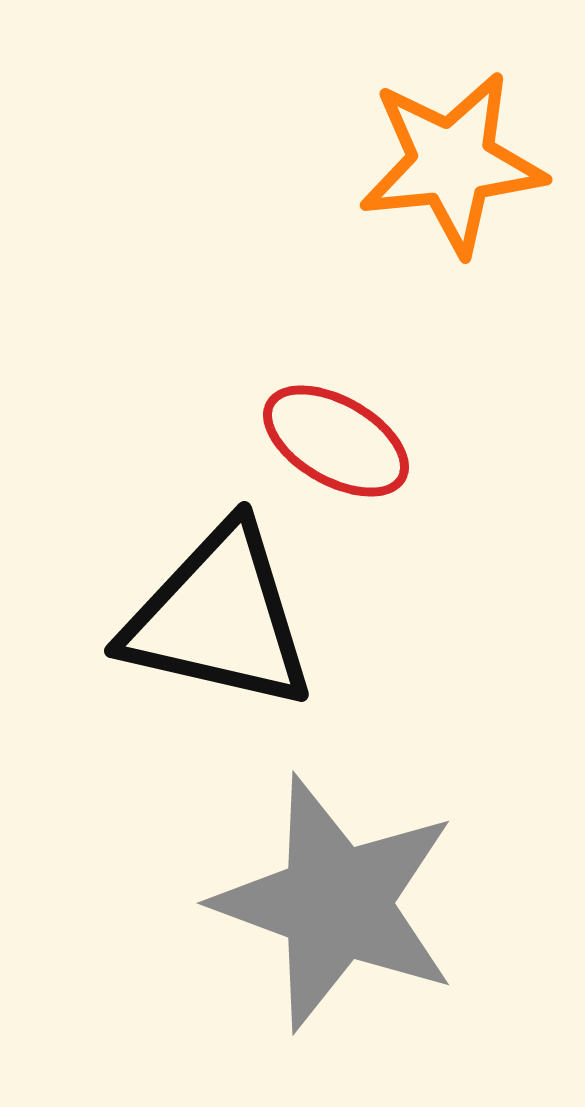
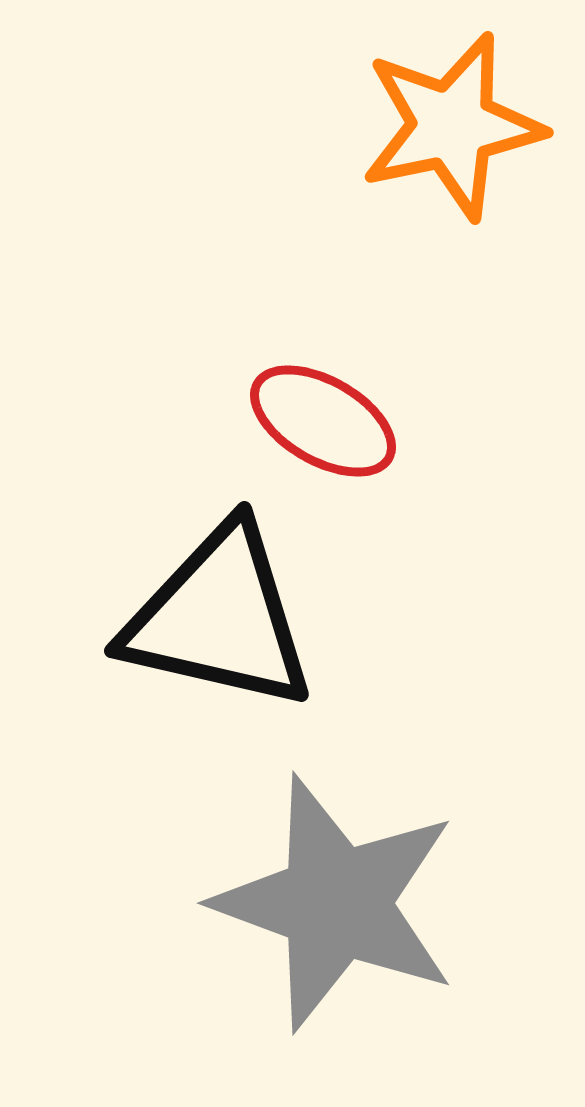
orange star: moved 37 px up; rotated 6 degrees counterclockwise
red ellipse: moved 13 px left, 20 px up
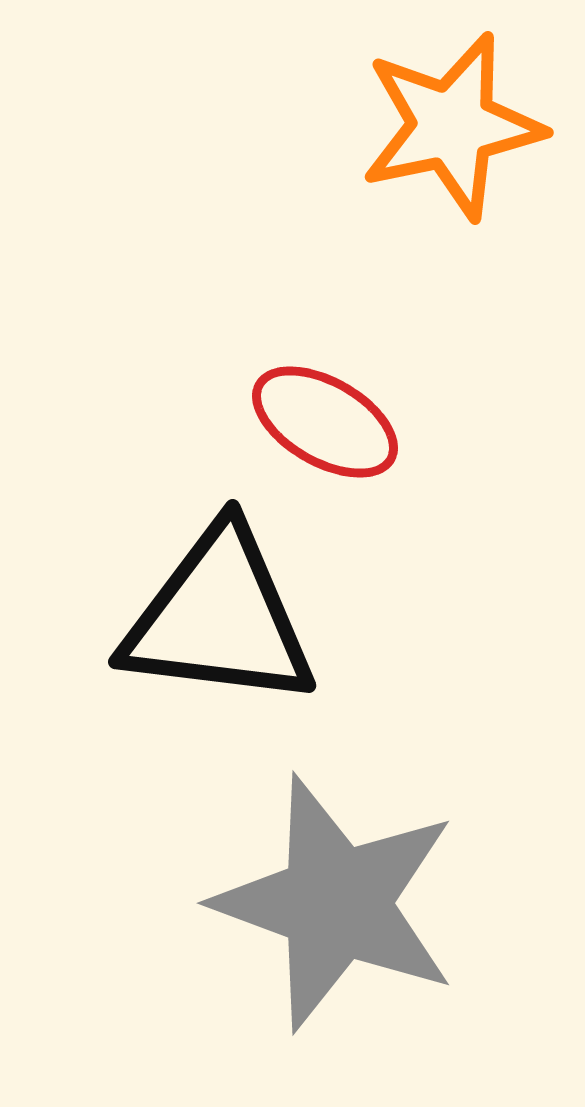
red ellipse: moved 2 px right, 1 px down
black triangle: rotated 6 degrees counterclockwise
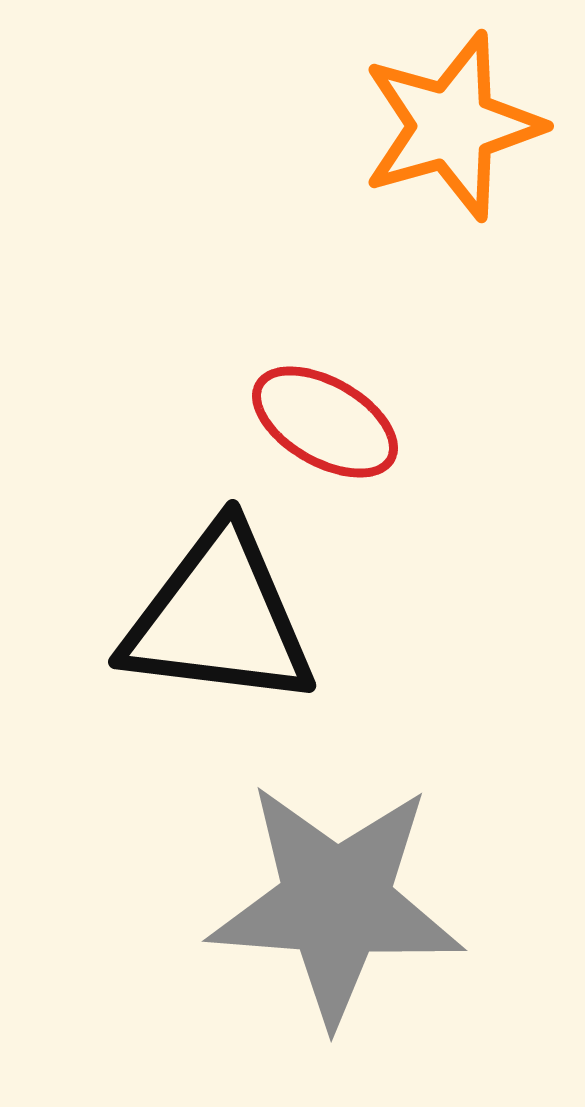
orange star: rotated 4 degrees counterclockwise
gray star: rotated 16 degrees counterclockwise
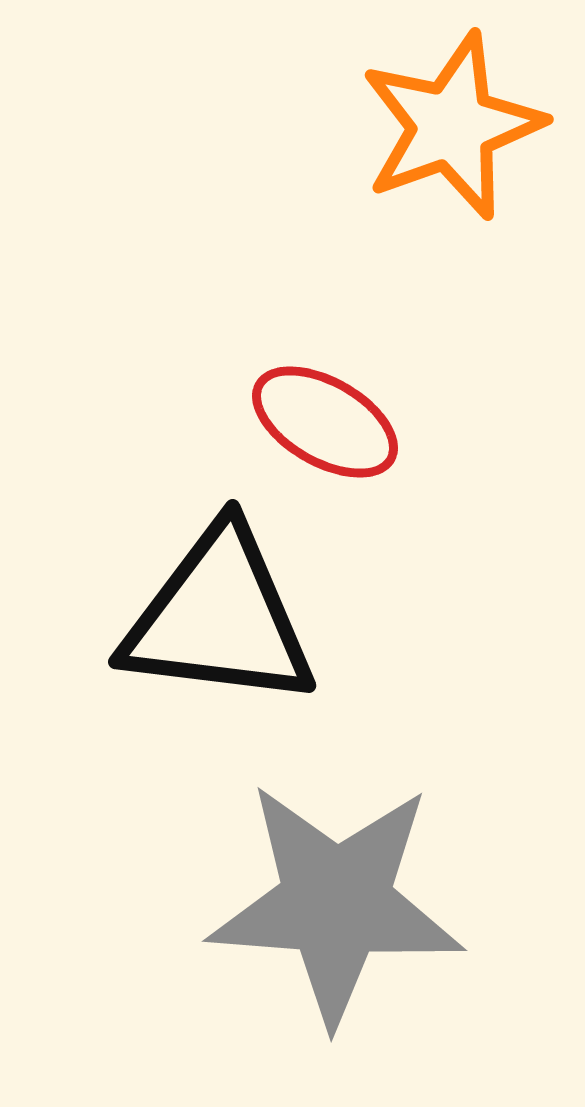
orange star: rotated 4 degrees counterclockwise
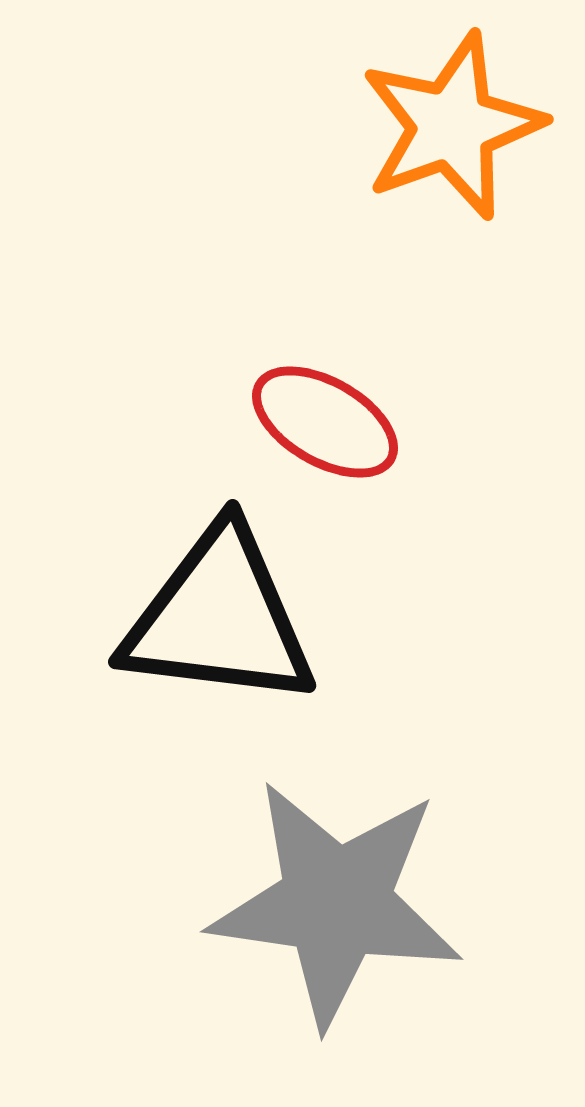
gray star: rotated 4 degrees clockwise
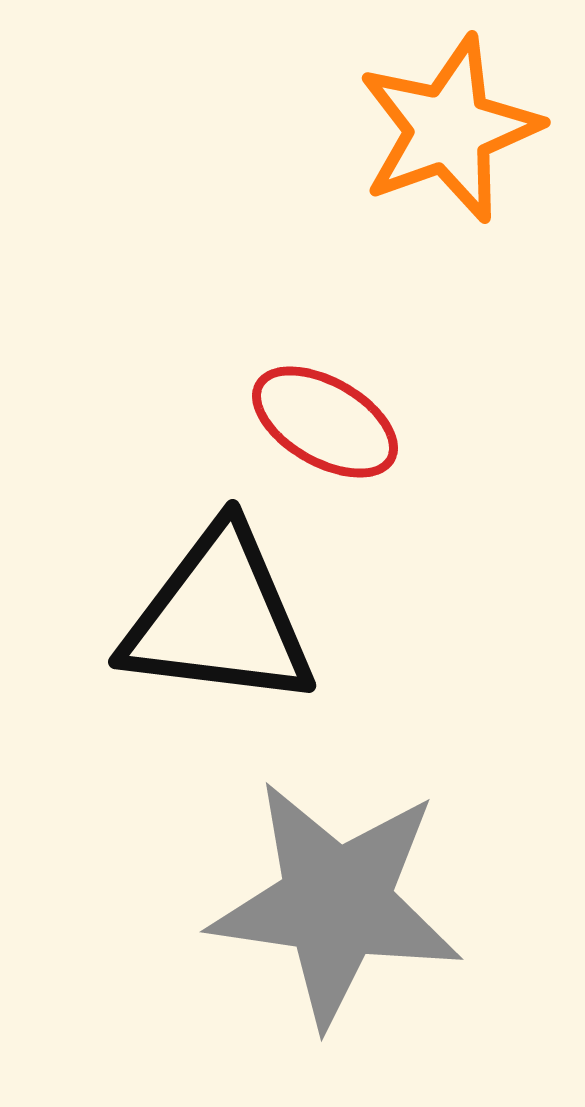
orange star: moved 3 px left, 3 px down
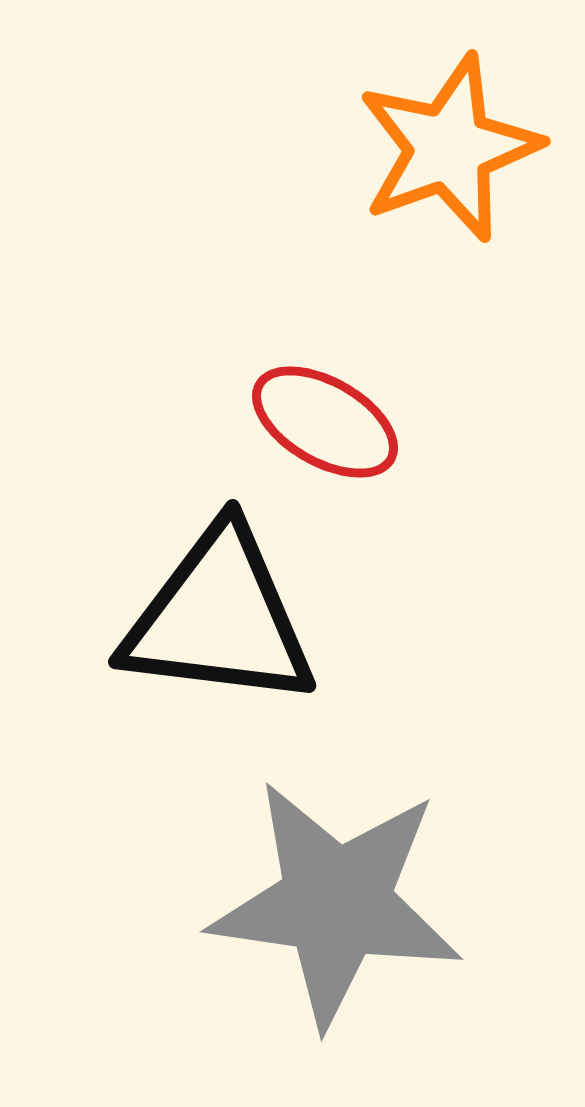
orange star: moved 19 px down
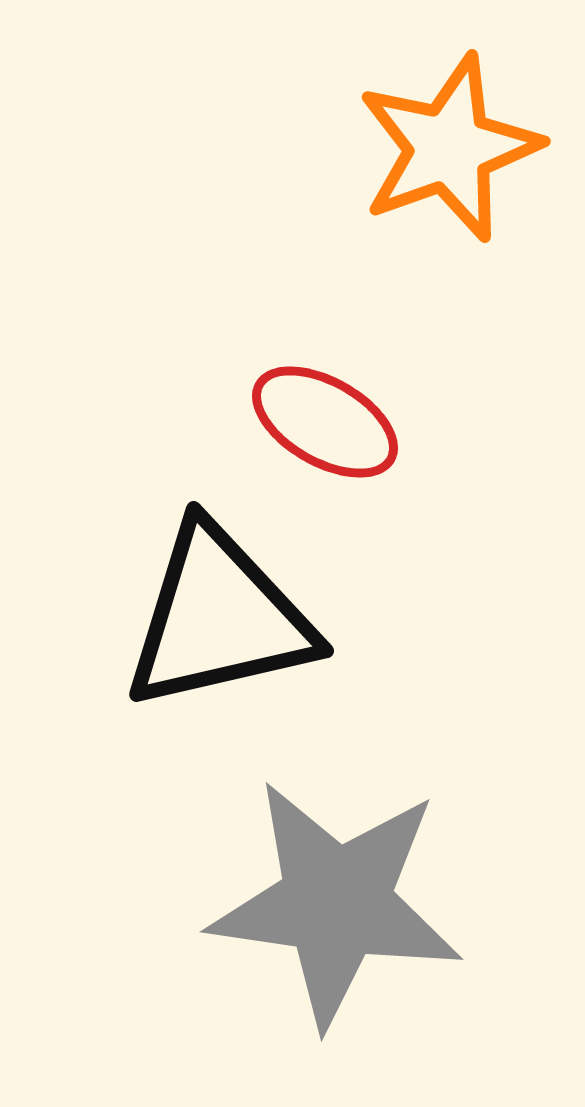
black triangle: rotated 20 degrees counterclockwise
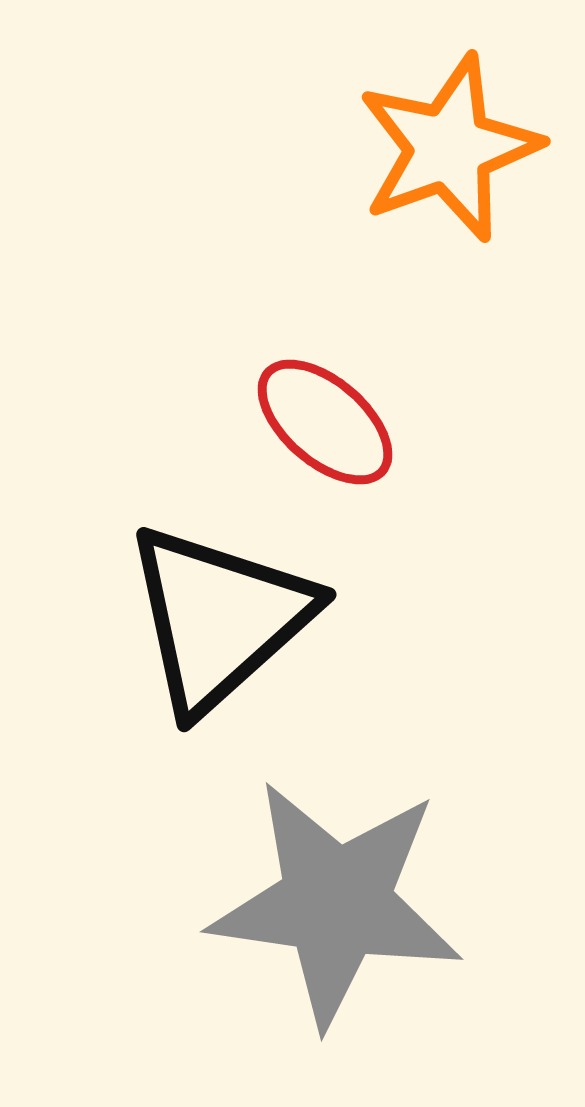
red ellipse: rotated 11 degrees clockwise
black triangle: rotated 29 degrees counterclockwise
